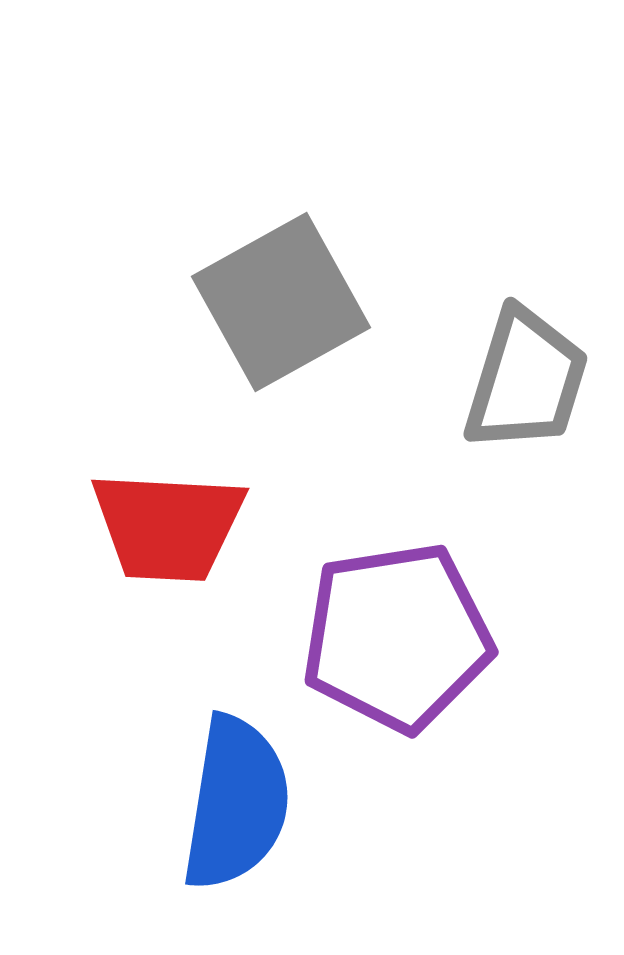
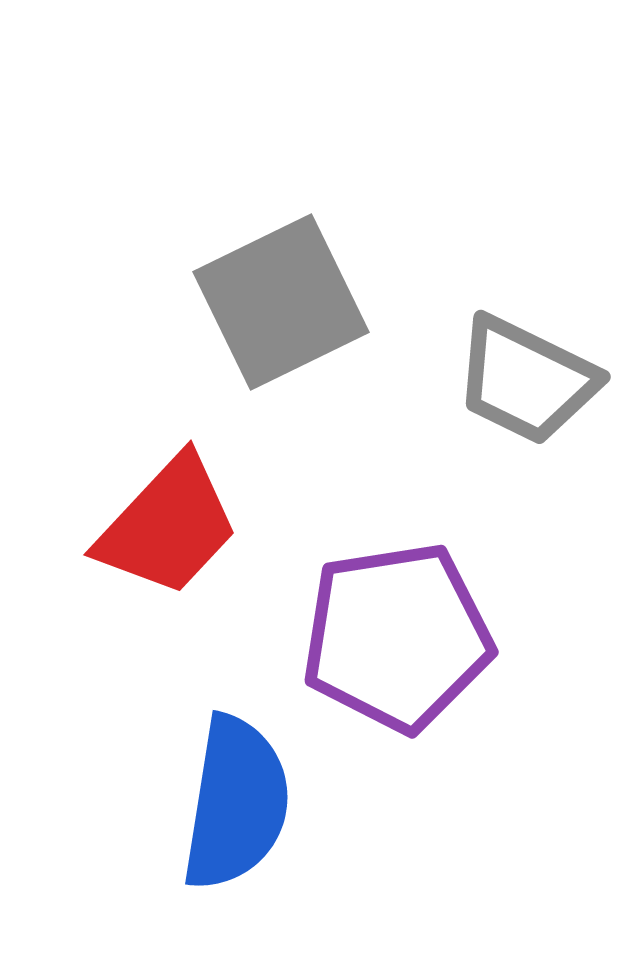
gray square: rotated 3 degrees clockwise
gray trapezoid: rotated 99 degrees clockwise
red trapezoid: rotated 50 degrees counterclockwise
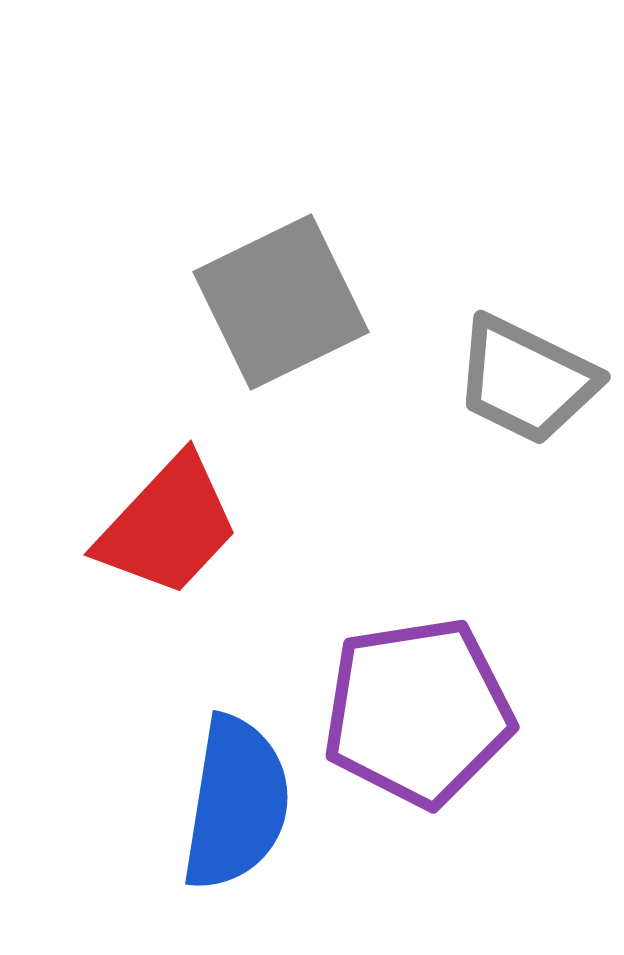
purple pentagon: moved 21 px right, 75 px down
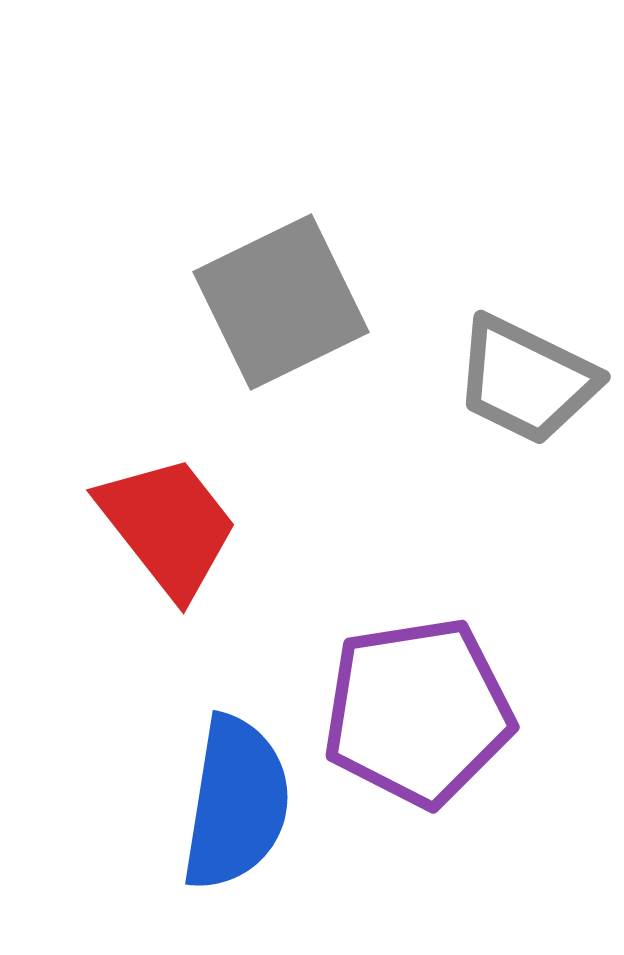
red trapezoid: rotated 81 degrees counterclockwise
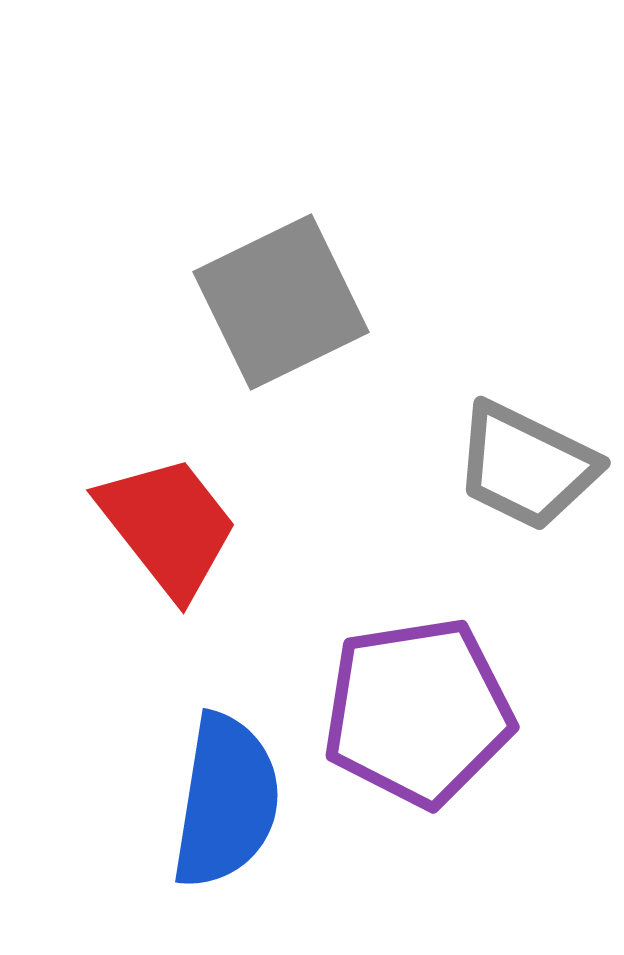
gray trapezoid: moved 86 px down
blue semicircle: moved 10 px left, 2 px up
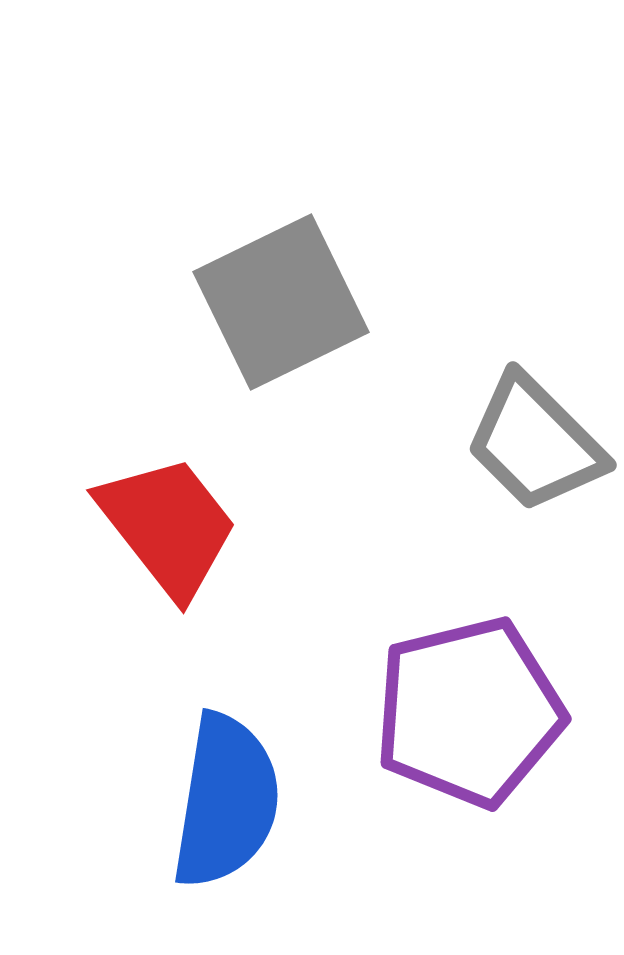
gray trapezoid: moved 9 px right, 23 px up; rotated 19 degrees clockwise
purple pentagon: moved 51 px right; rotated 5 degrees counterclockwise
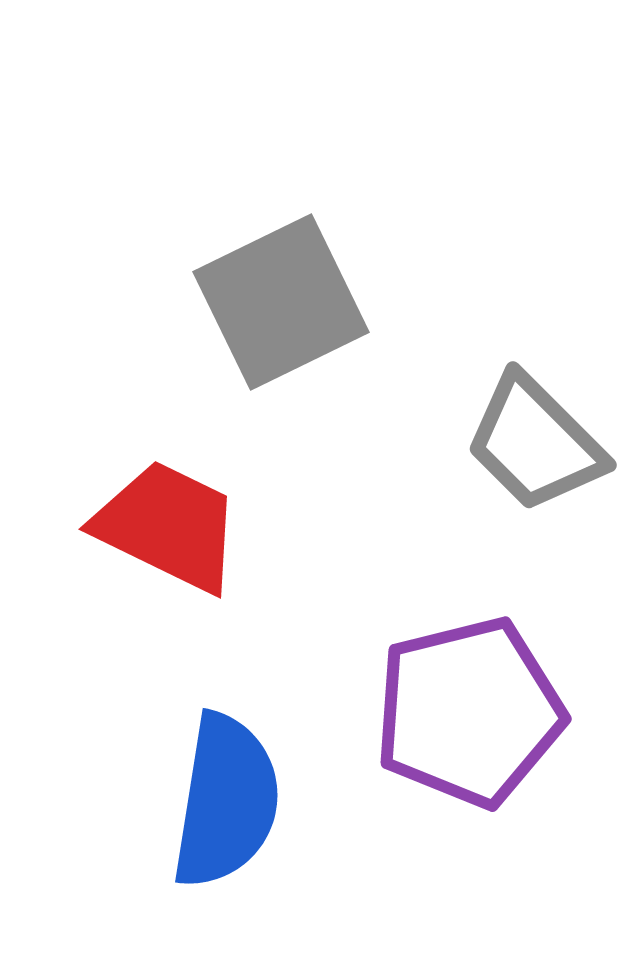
red trapezoid: rotated 26 degrees counterclockwise
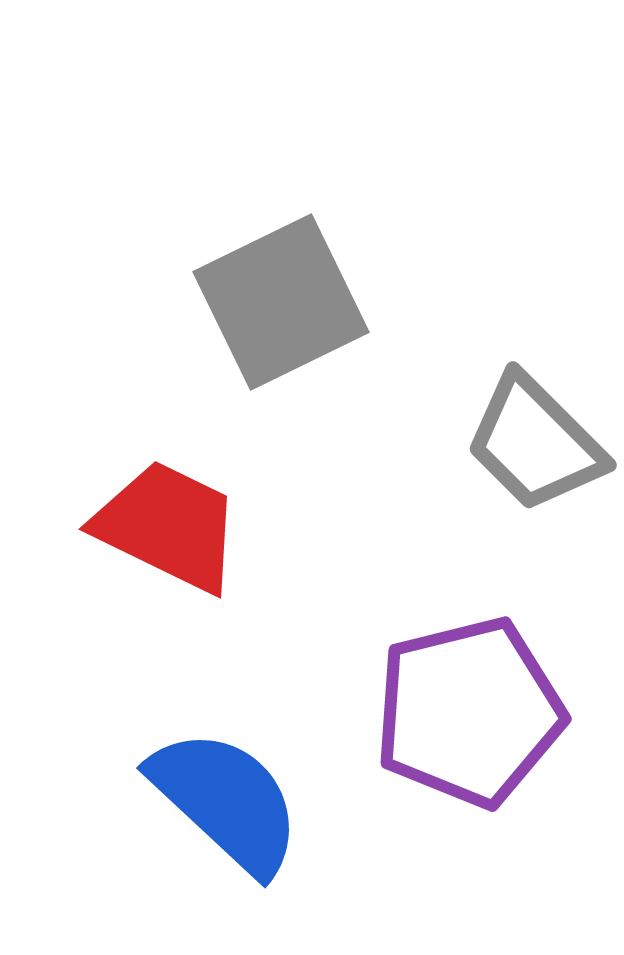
blue semicircle: rotated 56 degrees counterclockwise
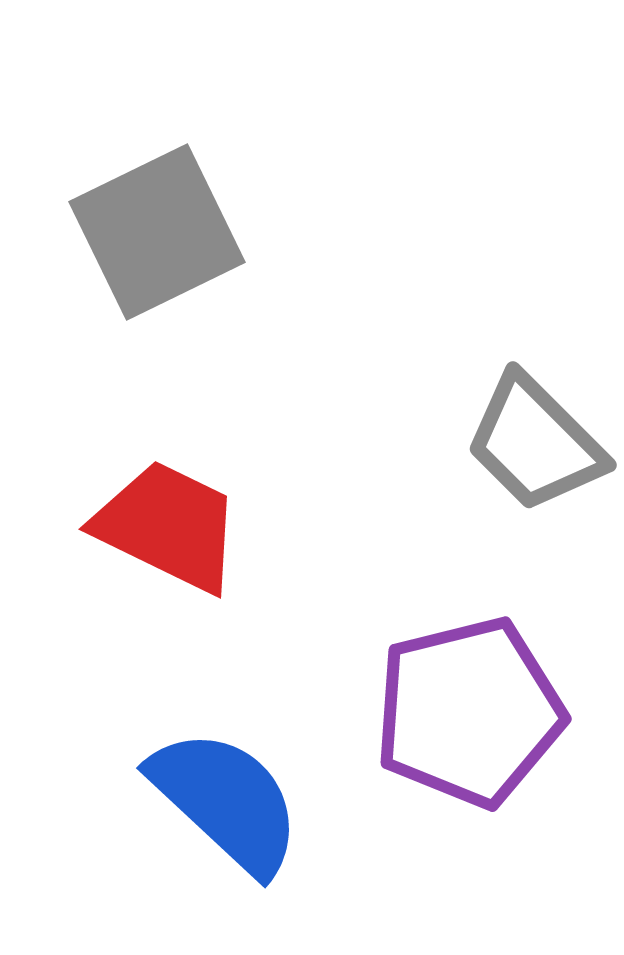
gray square: moved 124 px left, 70 px up
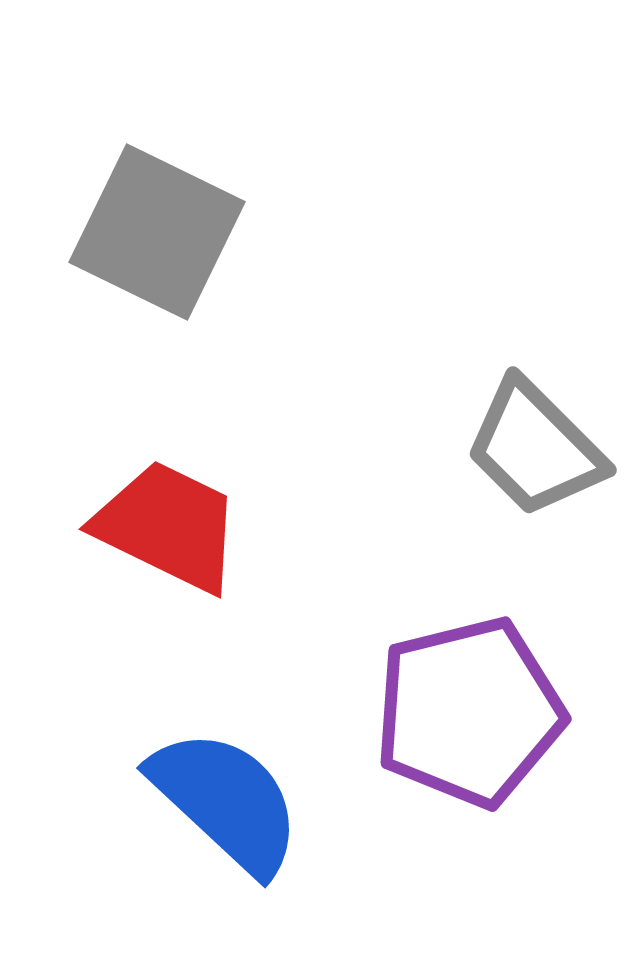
gray square: rotated 38 degrees counterclockwise
gray trapezoid: moved 5 px down
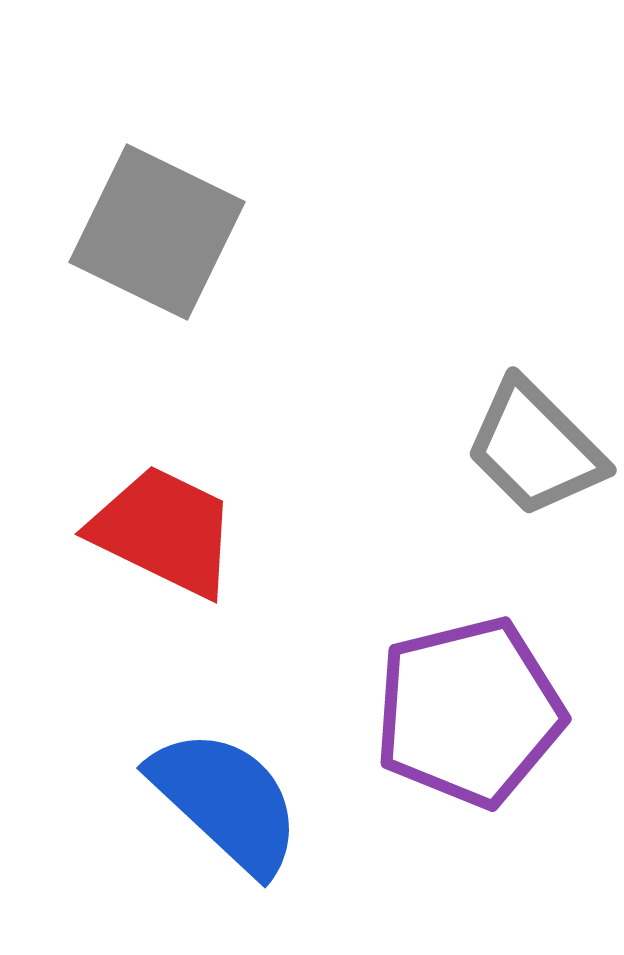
red trapezoid: moved 4 px left, 5 px down
